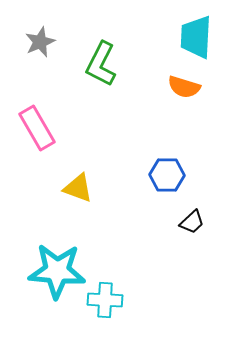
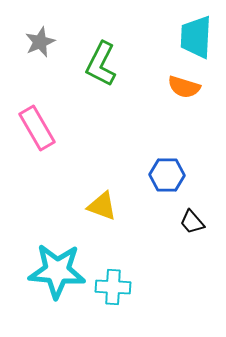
yellow triangle: moved 24 px right, 18 px down
black trapezoid: rotated 92 degrees clockwise
cyan cross: moved 8 px right, 13 px up
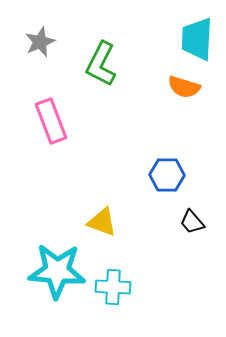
cyan trapezoid: moved 1 px right, 2 px down
pink rectangle: moved 14 px right, 7 px up; rotated 9 degrees clockwise
yellow triangle: moved 16 px down
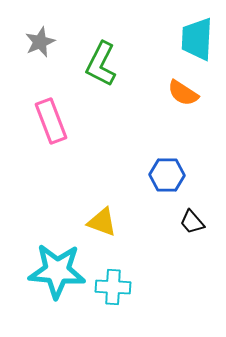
orange semicircle: moved 1 px left, 6 px down; rotated 16 degrees clockwise
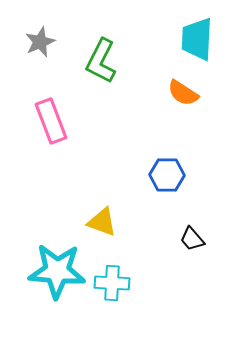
green L-shape: moved 3 px up
black trapezoid: moved 17 px down
cyan cross: moved 1 px left, 4 px up
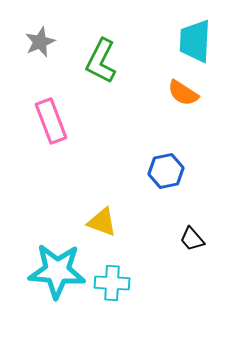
cyan trapezoid: moved 2 px left, 2 px down
blue hexagon: moved 1 px left, 4 px up; rotated 12 degrees counterclockwise
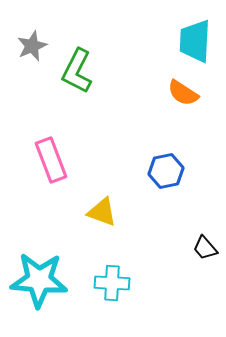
gray star: moved 8 px left, 4 px down
green L-shape: moved 24 px left, 10 px down
pink rectangle: moved 39 px down
yellow triangle: moved 10 px up
black trapezoid: moved 13 px right, 9 px down
cyan star: moved 18 px left, 9 px down
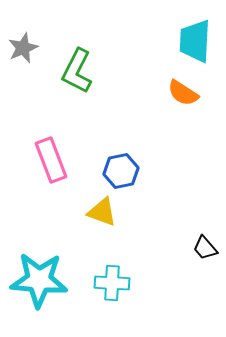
gray star: moved 9 px left, 2 px down
blue hexagon: moved 45 px left
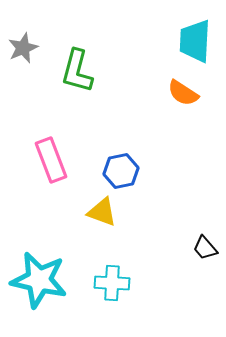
green L-shape: rotated 12 degrees counterclockwise
cyan star: rotated 8 degrees clockwise
